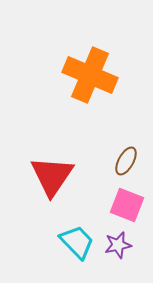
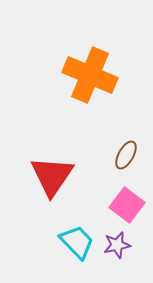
brown ellipse: moved 6 px up
pink square: rotated 16 degrees clockwise
purple star: moved 1 px left
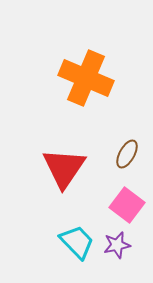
orange cross: moved 4 px left, 3 px down
brown ellipse: moved 1 px right, 1 px up
red triangle: moved 12 px right, 8 px up
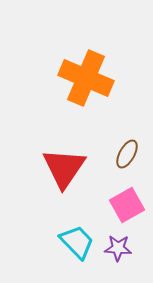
pink square: rotated 24 degrees clockwise
purple star: moved 1 px right, 3 px down; rotated 16 degrees clockwise
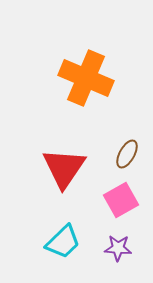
pink square: moved 6 px left, 5 px up
cyan trapezoid: moved 14 px left; rotated 90 degrees clockwise
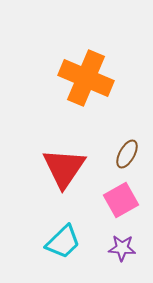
purple star: moved 4 px right
